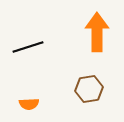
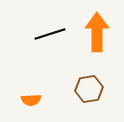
black line: moved 22 px right, 13 px up
orange semicircle: moved 2 px right, 4 px up
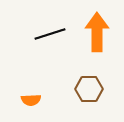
brown hexagon: rotated 8 degrees clockwise
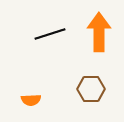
orange arrow: moved 2 px right
brown hexagon: moved 2 px right
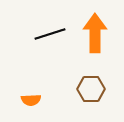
orange arrow: moved 4 px left, 1 px down
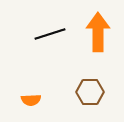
orange arrow: moved 3 px right, 1 px up
brown hexagon: moved 1 px left, 3 px down
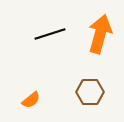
orange arrow: moved 2 px right, 2 px down; rotated 15 degrees clockwise
orange semicircle: rotated 36 degrees counterclockwise
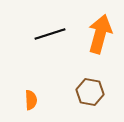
brown hexagon: rotated 12 degrees clockwise
orange semicircle: rotated 54 degrees counterclockwise
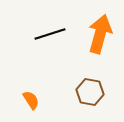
orange semicircle: rotated 30 degrees counterclockwise
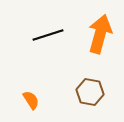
black line: moved 2 px left, 1 px down
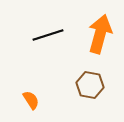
brown hexagon: moved 7 px up
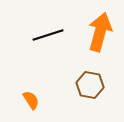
orange arrow: moved 2 px up
